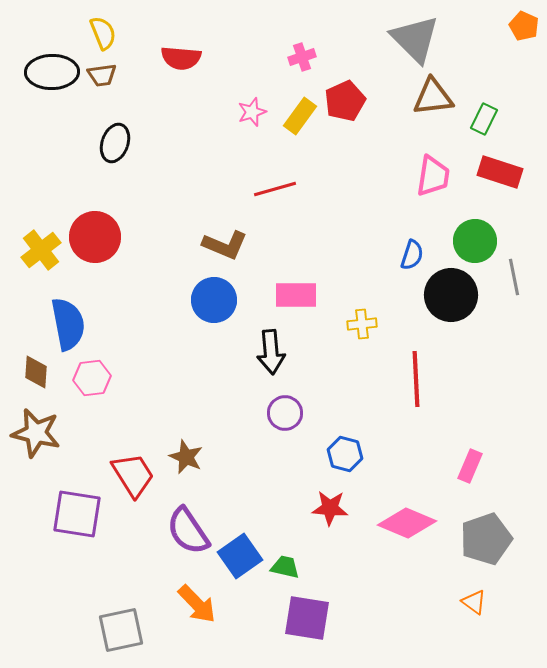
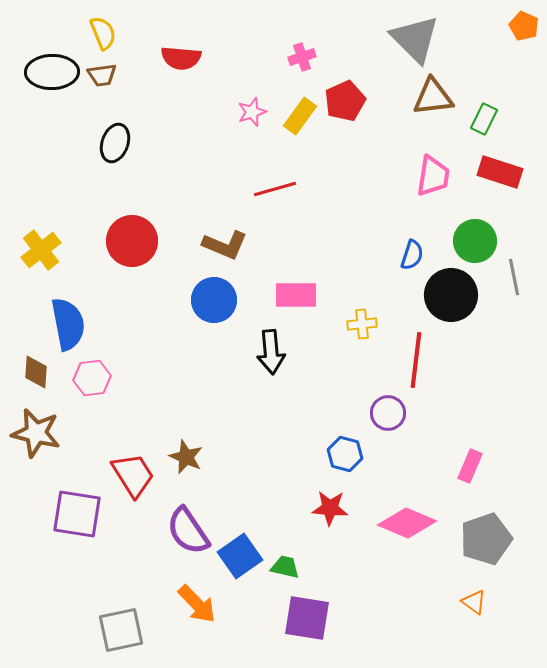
red circle at (95, 237): moved 37 px right, 4 px down
red line at (416, 379): moved 19 px up; rotated 10 degrees clockwise
purple circle at (285, 413): moved 103 px right
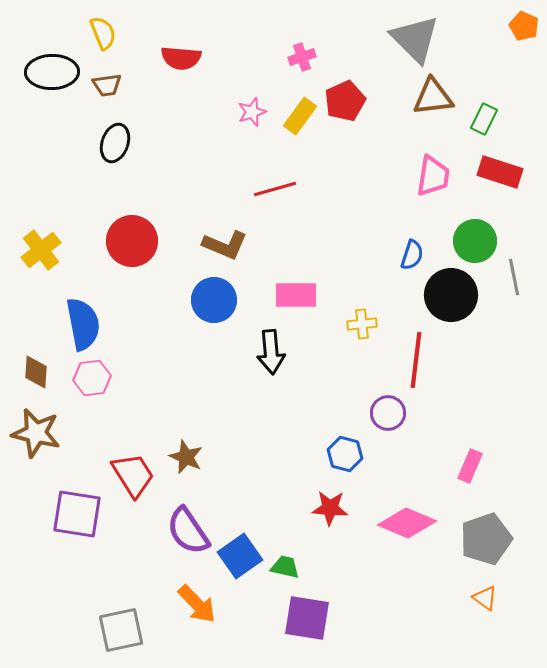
brown trapezoid at (102, 75): moved 5 px right, 10 px down
blue semicircle at (68, 324): moved 15 px right
orange triangle at (474, 602): moved 11 px right, 4 px up
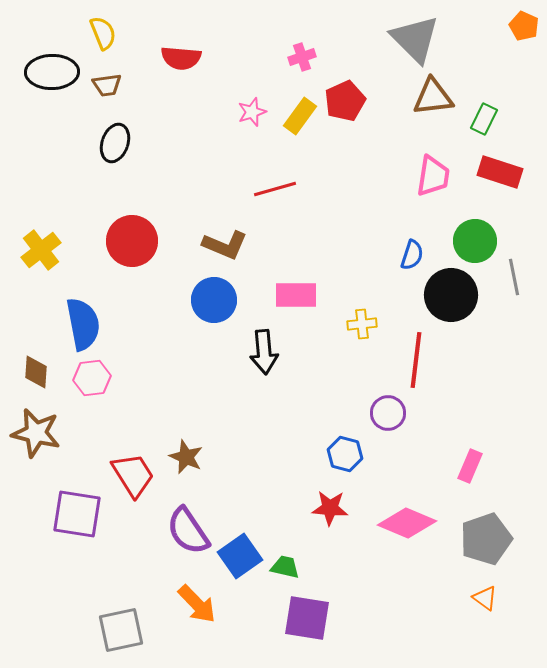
black arrow at (271, 352): moved 7 px left
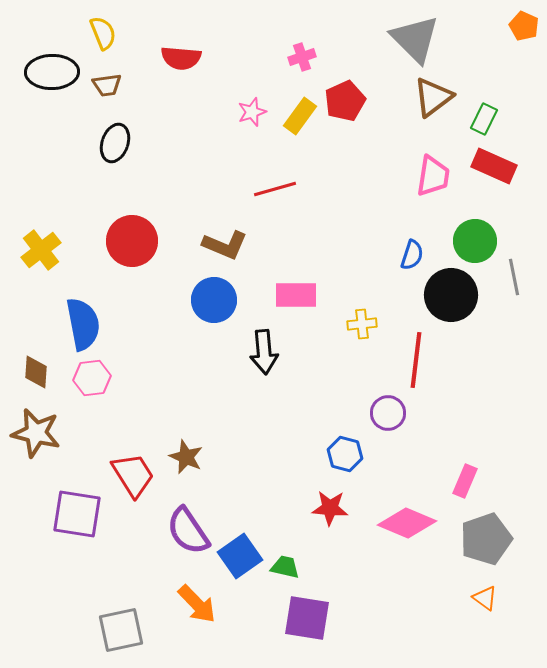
brown triangle at (433, 97): rotated 30 degrees counterclockwise
red rectangle at (500, 172): moved 6 px left, 6 px up; rotated 6 degrees clockwise
pink rectangle at (470, 466): moved 5 px left, 15 px down
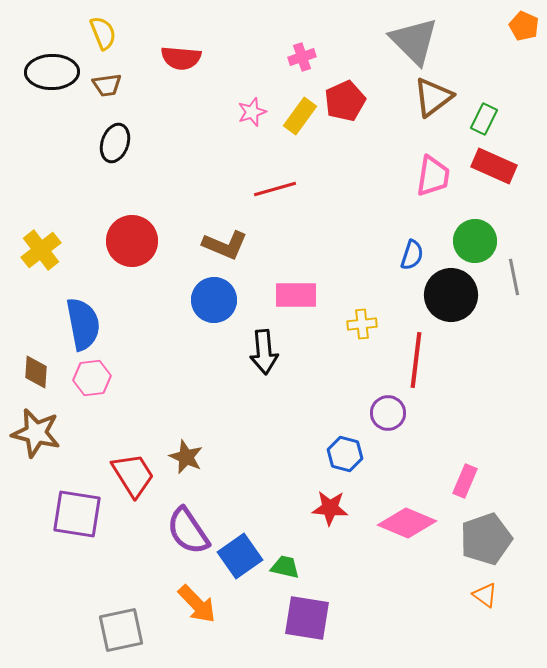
gray triangle at (415, 39): moved 1 px left, 2 px down
orange triangle at (485, 598): moved 3 px up
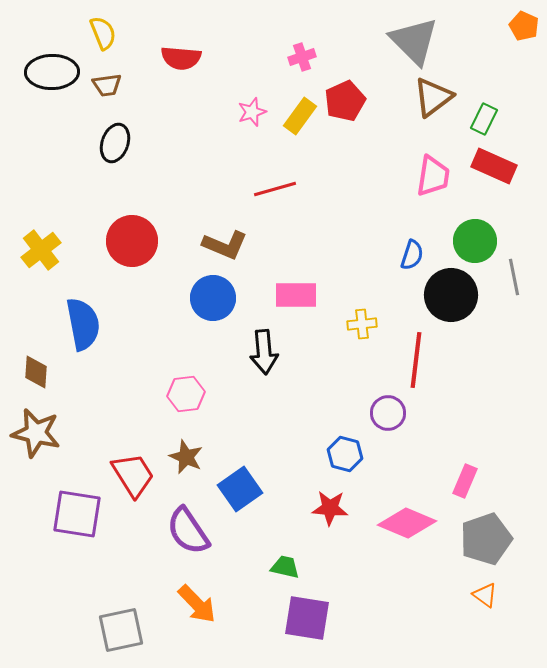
blue circle at (214, 300): moved 1 px left, 2 px up
pink hexagon at (92, 378): moved 94 px right, 16 px down
blue square at (240, 556): moved 67 px up
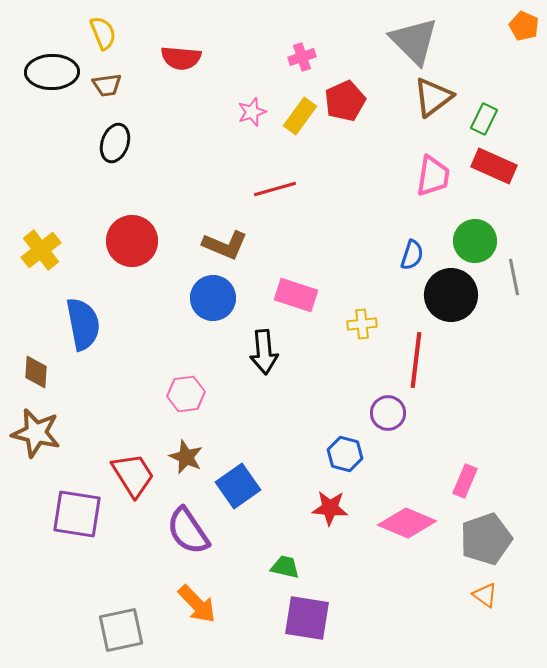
pink rectangle at (296, 295): rotated 18 degrees clockwise
blue square at (240, 489): moved 2 px left, 3 px up
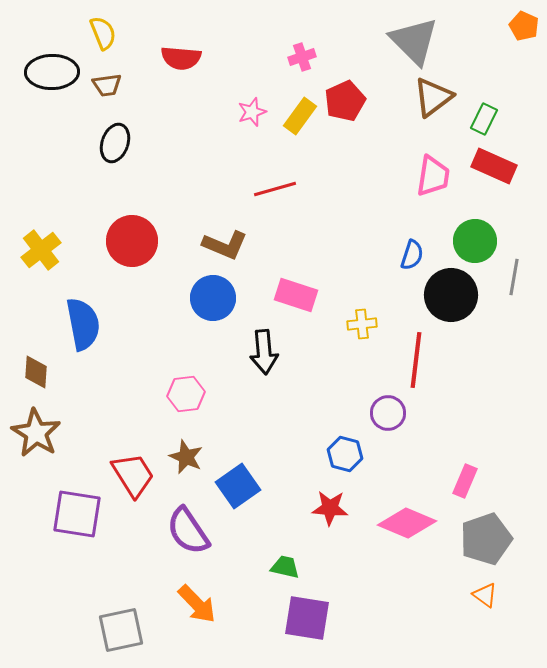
gray line at (514, 277): rotated 21 degrees clockwise
brown star at (36, 433): rotated 18 degrees clockwise
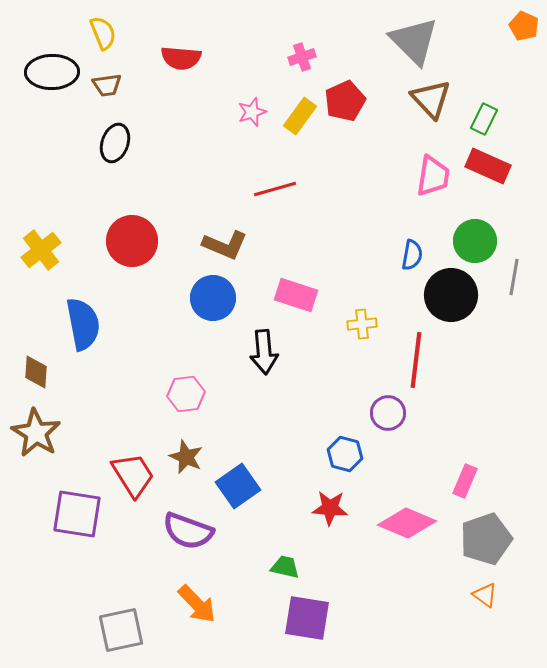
brown triangle at (433, 97): moved 2 px left, 2 px down; rotated 36 degrees counterclockwise
red rectangle at (494, 166): moved 6 px left
blue semicircle at (412, 255): rotated 8 degrees counterclockwise
purple semicircle at (188, 531): rotated 36 degrees counterclockwise
